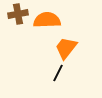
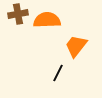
orange trapezoid: moved 10 px right, 2 px up
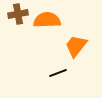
black line: rotated 42 degrees clockwise
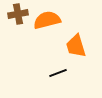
orange semicircle: rotated 12 degrees counterclockwise
orange trapezoid: rotated 55 degrees counterclockwise
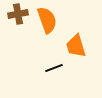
orange semicircle: rotated 84 degrees clockwise
black line: moved 4 px left, 5 px up
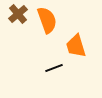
brown cross: rotated 30 degrees counterclockwise
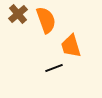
orange semicircle: moved 1 px left
orange trapezoid: moved 5 px left
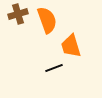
brown cross: rotated 24 degrees clockwise
orange semicircle: moved 1 px right
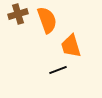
black line: moved 4 px right, 2 px down
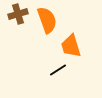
black line: rotated 12 degrees counterclockwise
